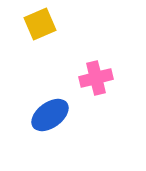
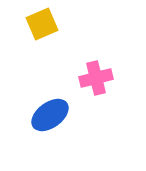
yellow square: moved 2 px right
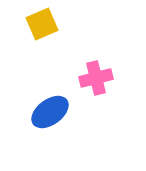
blue ellipse: moved 3 px up
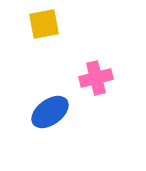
yellow square: moved 2 px right; rotated 12 degrees clockwise
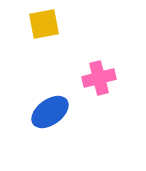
pink cross: moved 3 px right
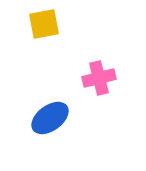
blue ellipse: moved 6 px down
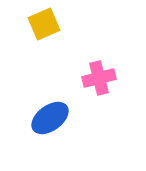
yellow square: rotated 12 degrees counterclockwise
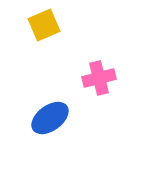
yellow square: moved 1 px down
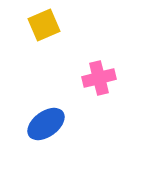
blue ellipse: moved 4 px left, 6 px down
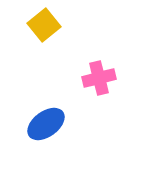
yellow square: rotated 16 degrees counterclockwise
